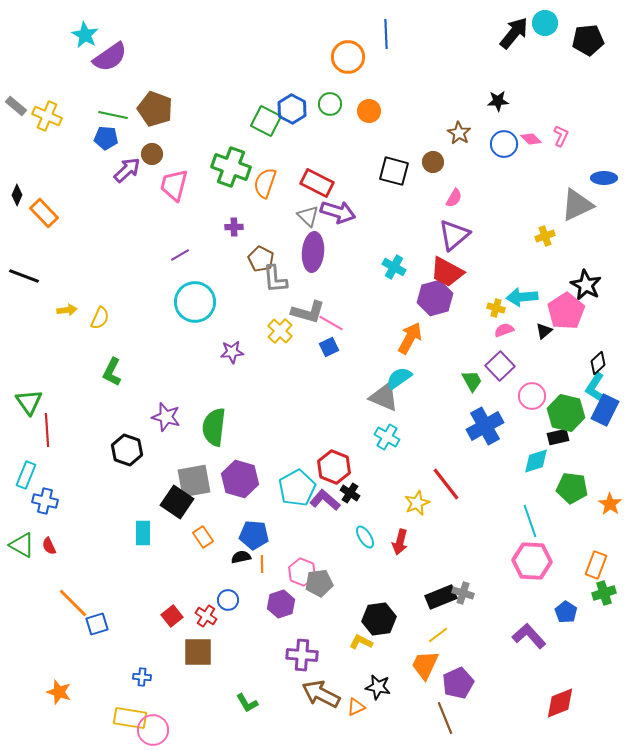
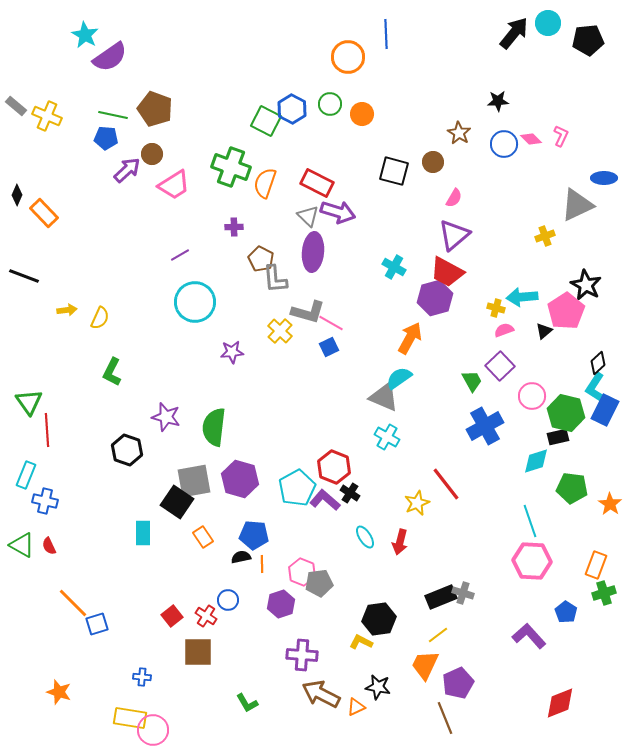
cyan circle at (545, 23): moved 3 px right
orange circle at (369, 111): moved 7 px left, 3 px down
pink trapezoid at (174, 185): rotated 136 degrees counterclockwise
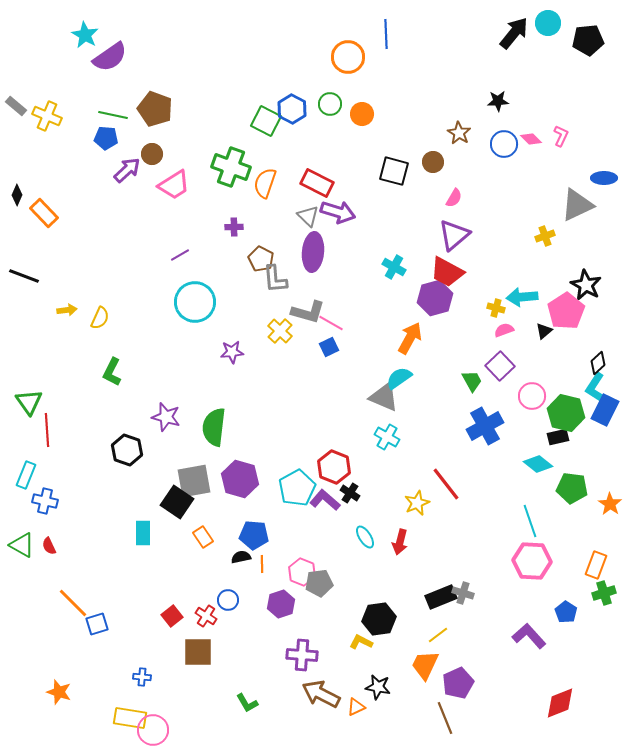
cyan diamond at (536, 461): moved 2 px right, 3 px down; rotated 56 degrees clockwise
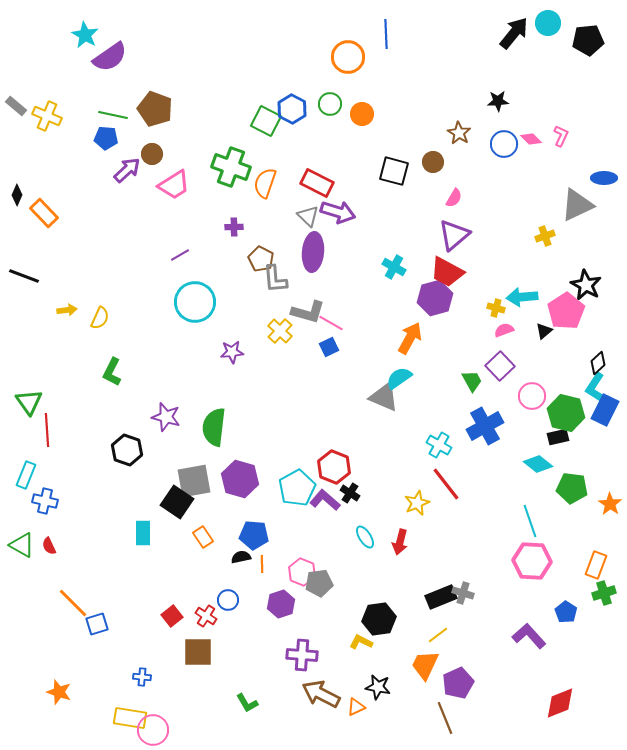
cyan cross at (387, 437): moved 52 px right, 8 px down
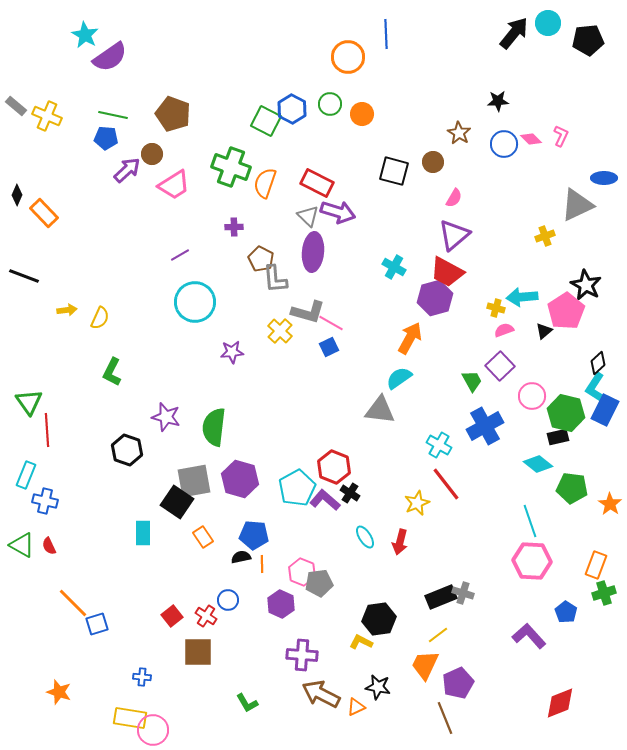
brown pentagon at (155, 109): moved 18 px right, 5 px down
gray triangle at (384, 397): moved 4 px left, 13 px down; rotated 16 degrees counterclockwise
purple hexagon at (281, 604): rotated 16 degrees counterclockwise
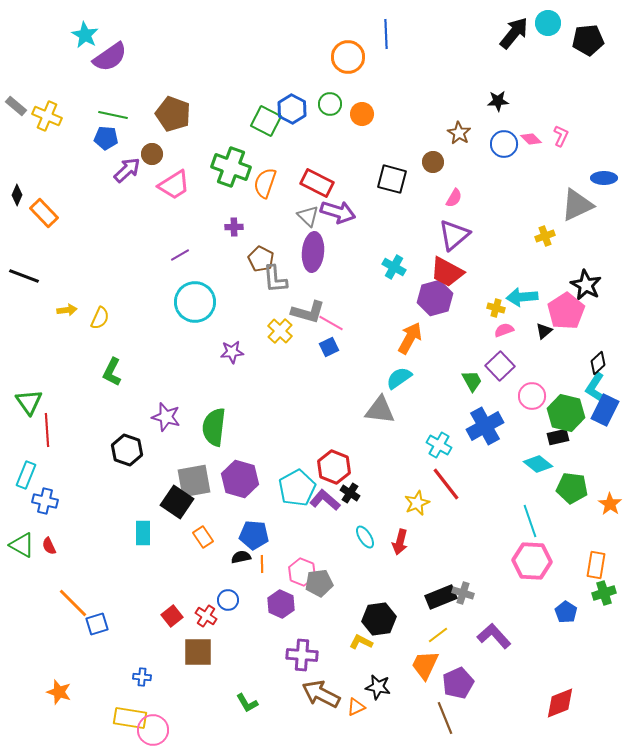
black square at (394, 171): moved 2 px left, 8 px down
orange rectangle at (596, 565): rotated 12 degrees counterclockwise
purple L-shape at (529, 636): moved 35 px left
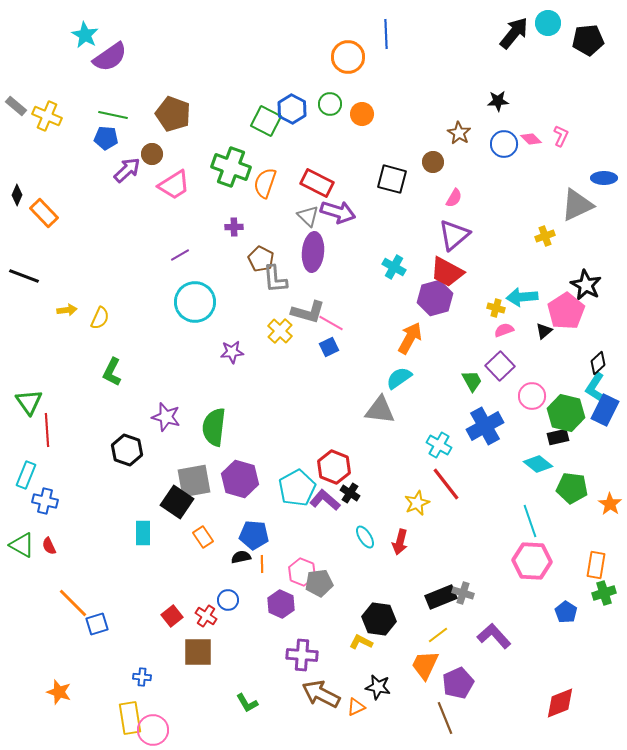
black hexagon at (379, 619): rotated 16 degrees clockwise
yellow rectangle at (130, 718): rotated 72 degrees clockwise
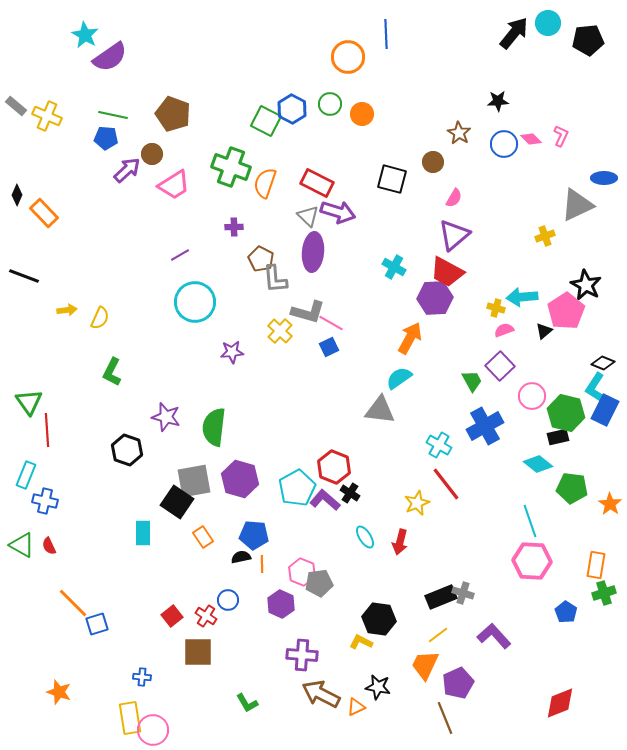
purple hexagon at (435, 298): rotated 12 degrees clockwise
black diamond at (598, 363): moved 5 px right; rotated 65 degrees clockwise
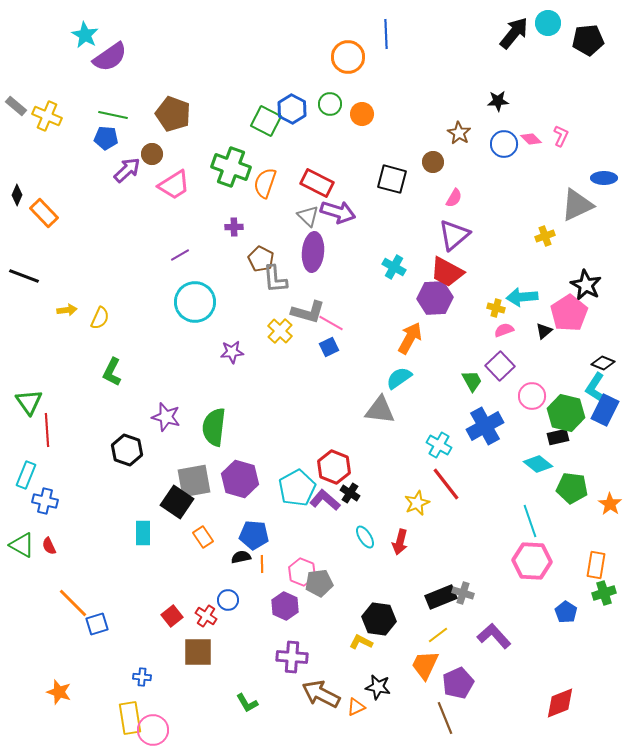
pink pentagon at (566, 311): moved 3 px right, 2 px down
purple hexagon at (281, 604): moved 4 px right, 2 px down
purple cross at (302, 655): moved 10 px left, 2 px down
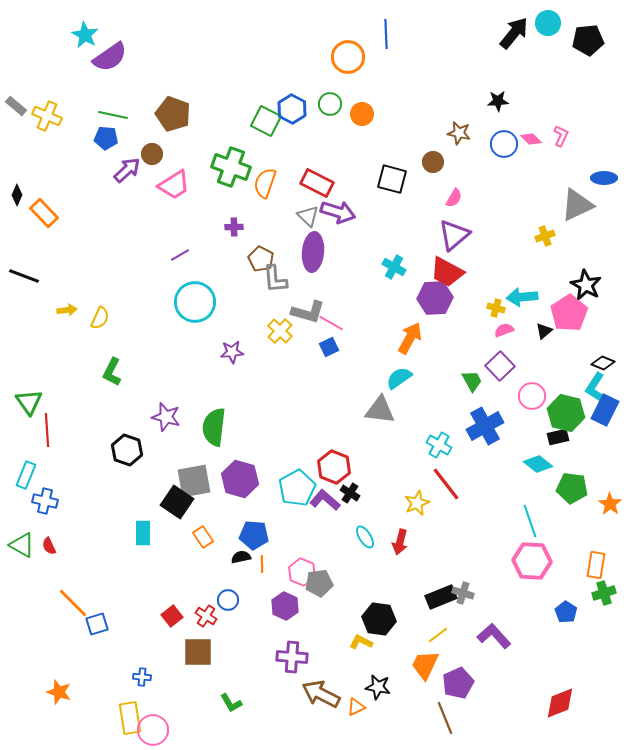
brown star at (459, 133): rotated 20 degrees counterclockwise
green L-shape at (247, 703): moved 16 px left
